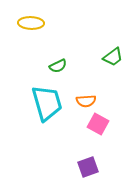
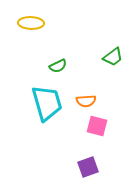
pink square: moved 1 px left, 2 px down; rotated 15 degrees counterclockwise
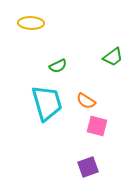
orange semicircle: rotated 36 degrees clockwise
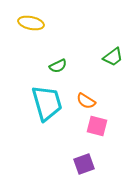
yellow ellipse: rotated 10 degrees clockwise
purple square: moved 4 px left, 3 px up
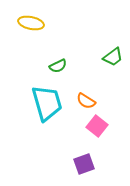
pink square: rotated 25 degrees clockwise
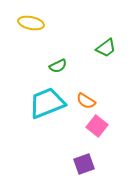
green trapezoid: moved 7 px left, 9 px up
cyan trapezoid: rotated 96 degrees counterclockwise
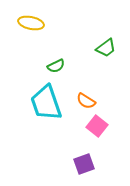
green semicircle: moved 2 px left
cyan trapezoid: moved 1 px left; rotated 87 degrees counterclockwise
